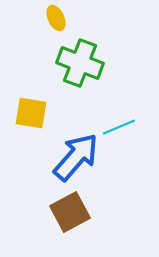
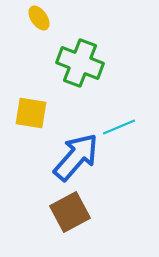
yellow ellipse: moved 17 px left; rotated 10 degrees counterclockwise
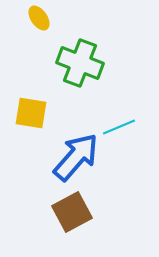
brown square: moved 2 px right
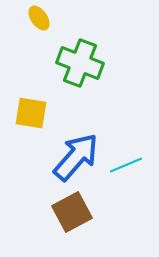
cyan line: moved 7 px right, 38 px down
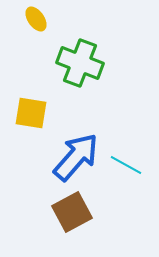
yellow ellipse: moved 3 px left, 1 px down
cyan line: rotated 52 degrees clockwise
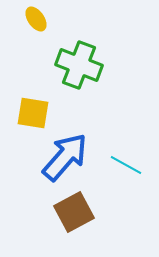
green cross: moved 1 px left, 2 px down
yellow square: moved 2 px right
blue arrow: moved 11 px left
brown square: moved 2 px right
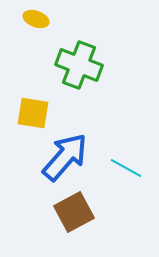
yellow ellipse: rotated 35 degrees counterclockwise
cyan line: moved 3 px down
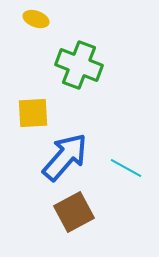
yellow square: rotated 12 degrees counterclockwise
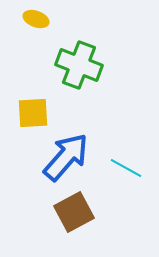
blue arrow: moved 1 px right
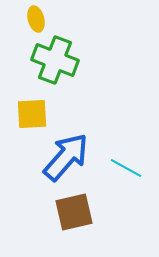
yellow ellipse: rotated 55 degrees clockwise
green cross: moved 24 px left, 5 px up
yellow square: moved 1 px left, 1 px down
brown square: rotated 15 degrees clockwise
